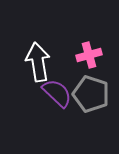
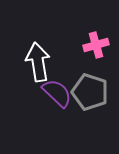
pink cross: moved 7 px right, 10 px up
gray pentagon: moved 1 px left, 2 px up
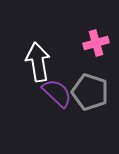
pink cross: moved 2 px up
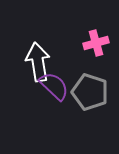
purple semicircle: moved 3 px left, 7 px up
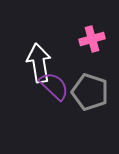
pink cross: moved 4 px left, 4 px up
white arrow: moved 1 px right, 1 px down
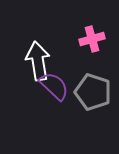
white arrow: moved 1 px left, 2 px up
gray pentagon: moved 3 px right
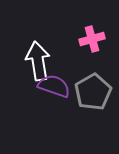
purple semicircle: rotated 24 degrees counterclockwise
gray pentagon: rotated 24 degrees clockwise
